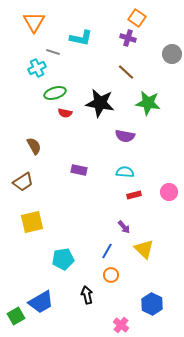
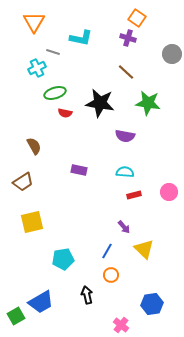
blue hexagon: rotated 25 degrees clockwise
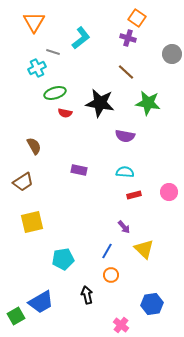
cyan L-shape: rotated 50 degrees counterclockwise
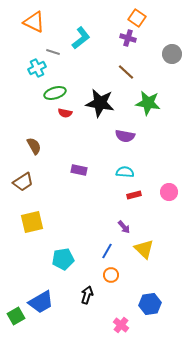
orange triangle: rotated 35 degrees counterclockwise
black arrow: rotated 30 degrees clockwise
blue hexagon: moved 2 px left
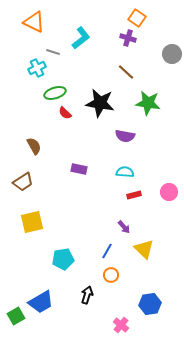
red semicircle: rotated 32 degrees clockwise
purple rectangle: moved 1 px up
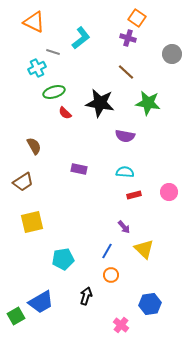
green ellipse: moved 1 px left, 1 px up
black arrow: moved 1 px left, 1 px down
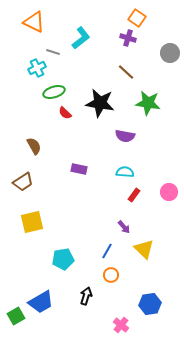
gray circle: moved 2 px left, 1 px up
red rectangle: rotated 40 degrees counterclockwise
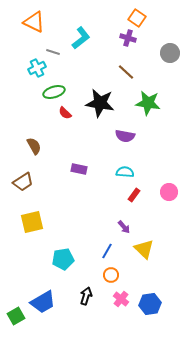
blue trapezoid: moved 2 px right
pink cross: moved 26 px up
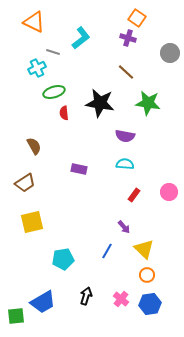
red semicircle: moved 1 px left; rotated 40 degrees clockwise
cyan semicircle: moved 8 px up
brown trapezoid: moved 2 px right, 1 px down
orange circle: moved 36 px right
green square: rotated 24 degrees clockwise
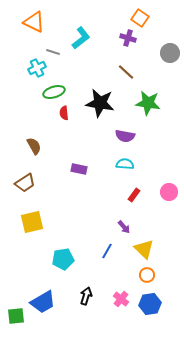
orange square: moved 3 px right
